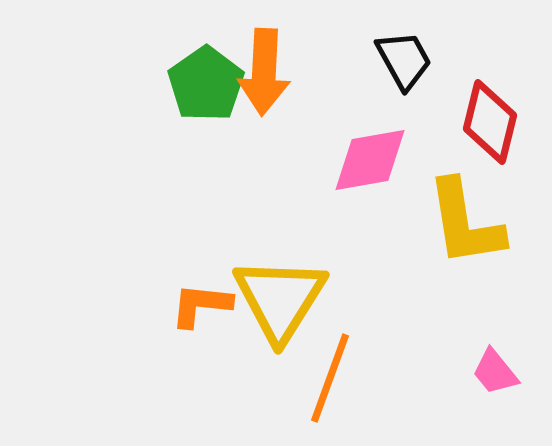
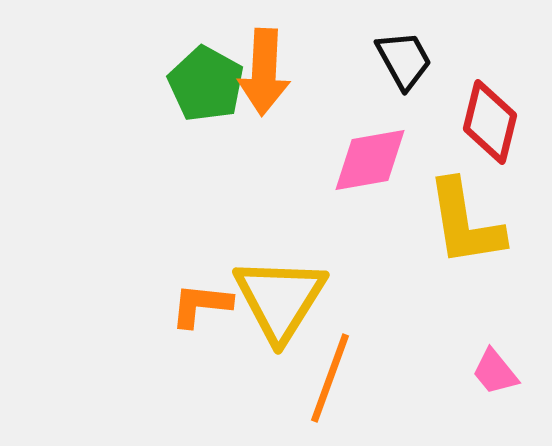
green pentagon: rotated 8 degrees counterclockwise
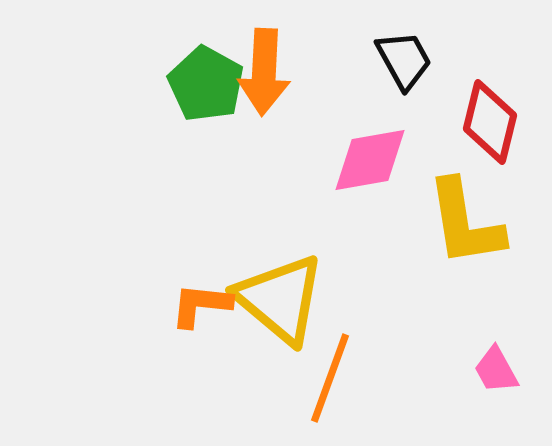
yellow triangle: rotated 22 degrees counterclockwise
pink trapezoid: moved 1 px right, 2 px up; rotated 10 degrees clockwise
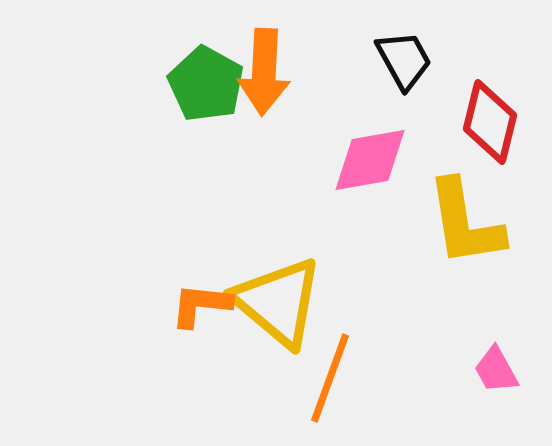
yellow triangle: moved 2 px left, 3 px down
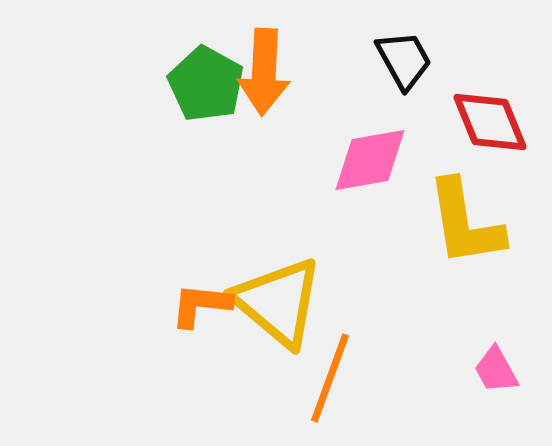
red diamond: rotated 36 degrees counterclockwise
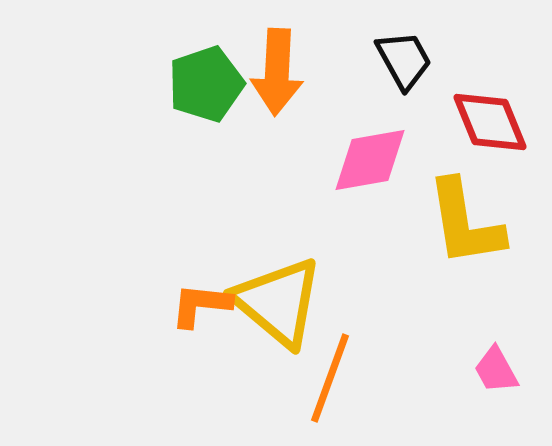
orange arrow: moved 13 px right
green pentagon: rotated 24 degrees clockwise
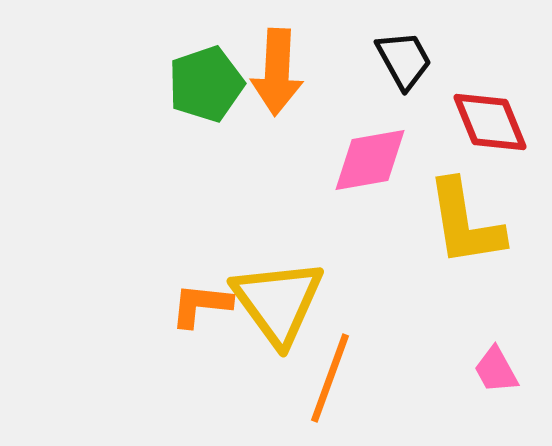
yellow triangle: rotated 14 degrees clockwise
